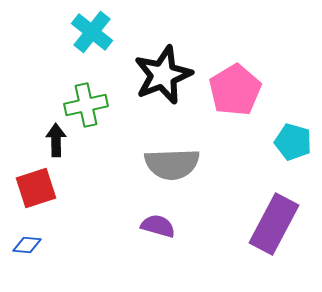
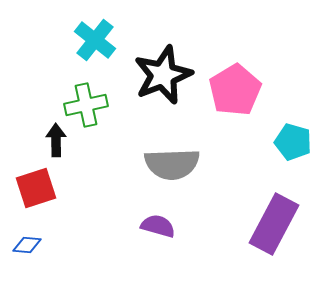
cyan cross: moved 3 px right, 8 px down
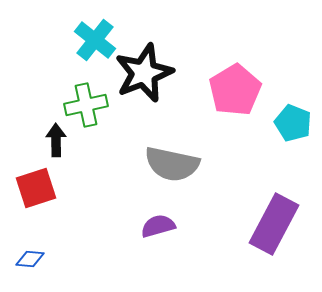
black star: moved 19 px left, 2 px up
cyan pentagon: moved 19 px up; rotated 6 degrees clockwise
gray semicircle: rotated 14 degrees clockwise
purple semicircle: rotated 32 degrees counterclockwise
blue diamond: moved 3 px right, 14 px down
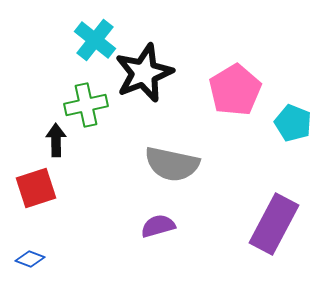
blue diamond: rotated 16 degrees clockwise
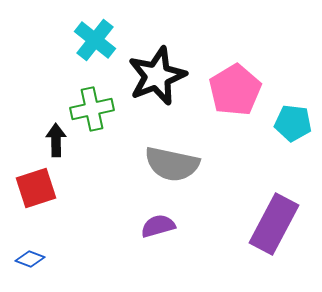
black star: moved 13 px right, 3 px down
green cross: moved 6 px right, 4 px down
cyan pentagon: rotated 15 degrees counterclockwise
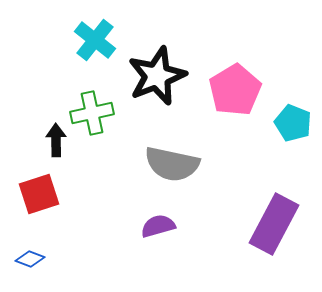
green cross: moved 4 px down
cyan pentagon: rotated 15 degrees clockwise
red square: moved 3 px right, 6 px down
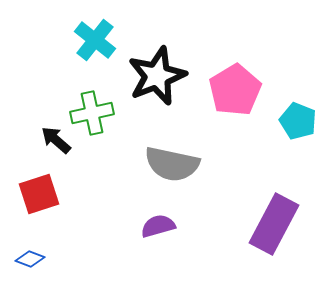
cyan pentagon: moved 5 px right, 2 px up
black arrow: rotated 48 degrees counterclockwise
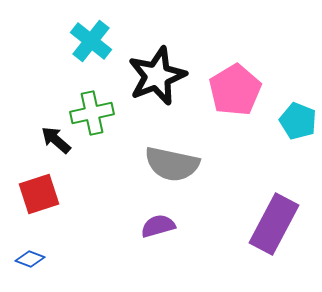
cyan cross: moved 4 px left, 1 px down
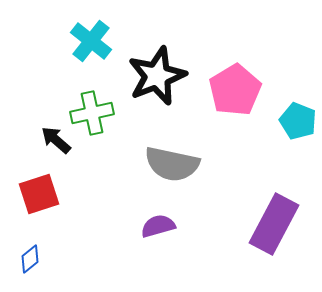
blue diamond: rotated 60 degrees counterclockwise
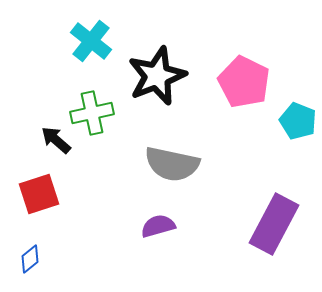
pink pentagon: moved 9 px right, 8 px up; rotated 15 degrees counterclockwise
